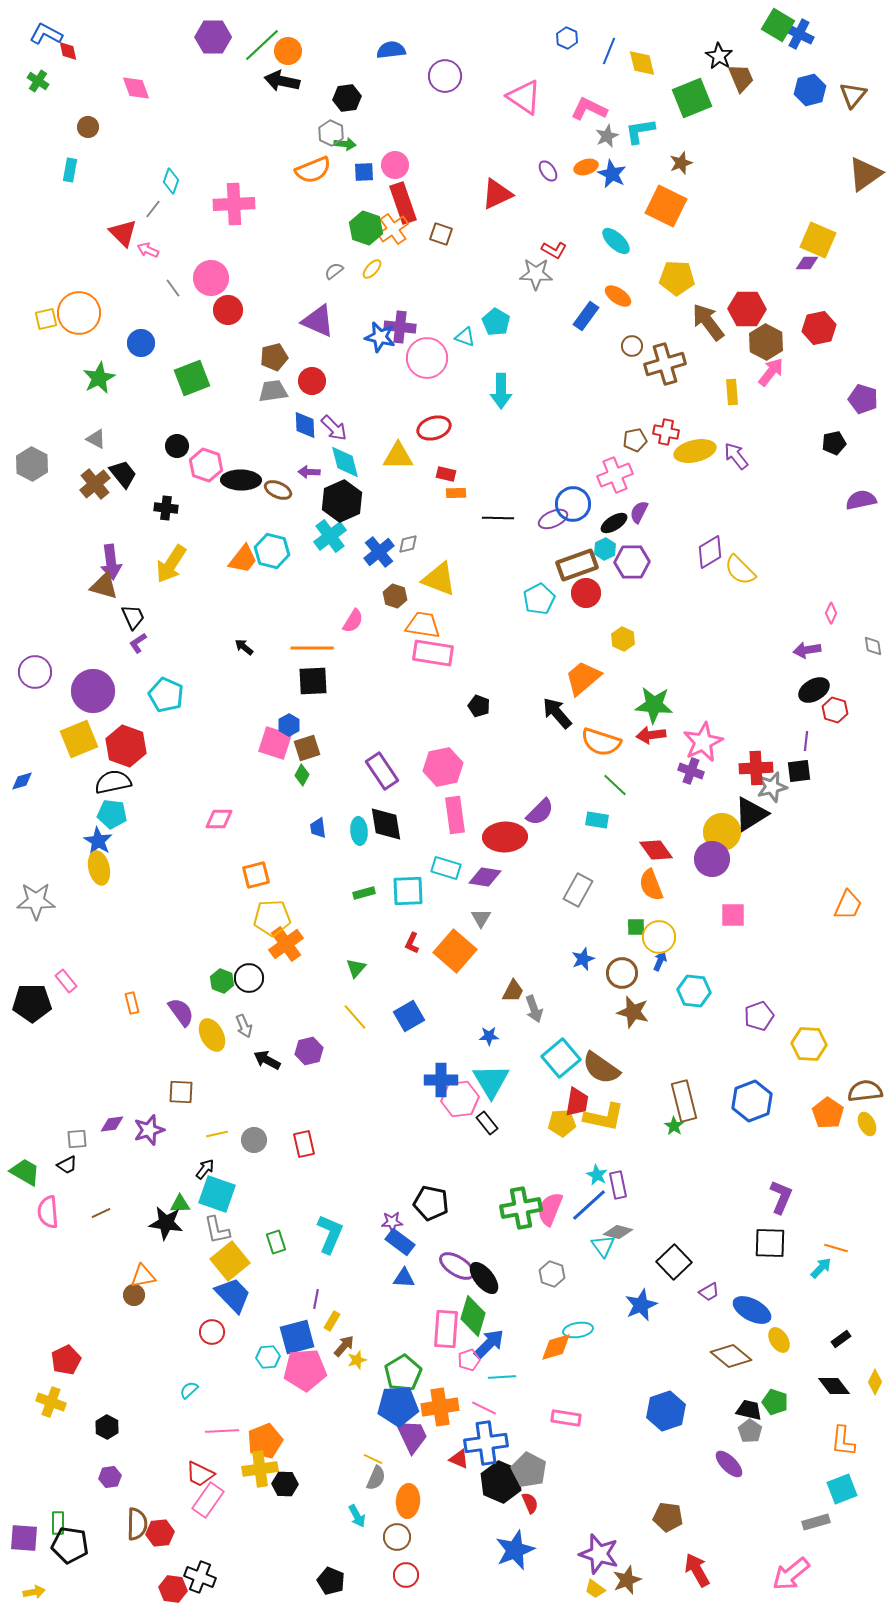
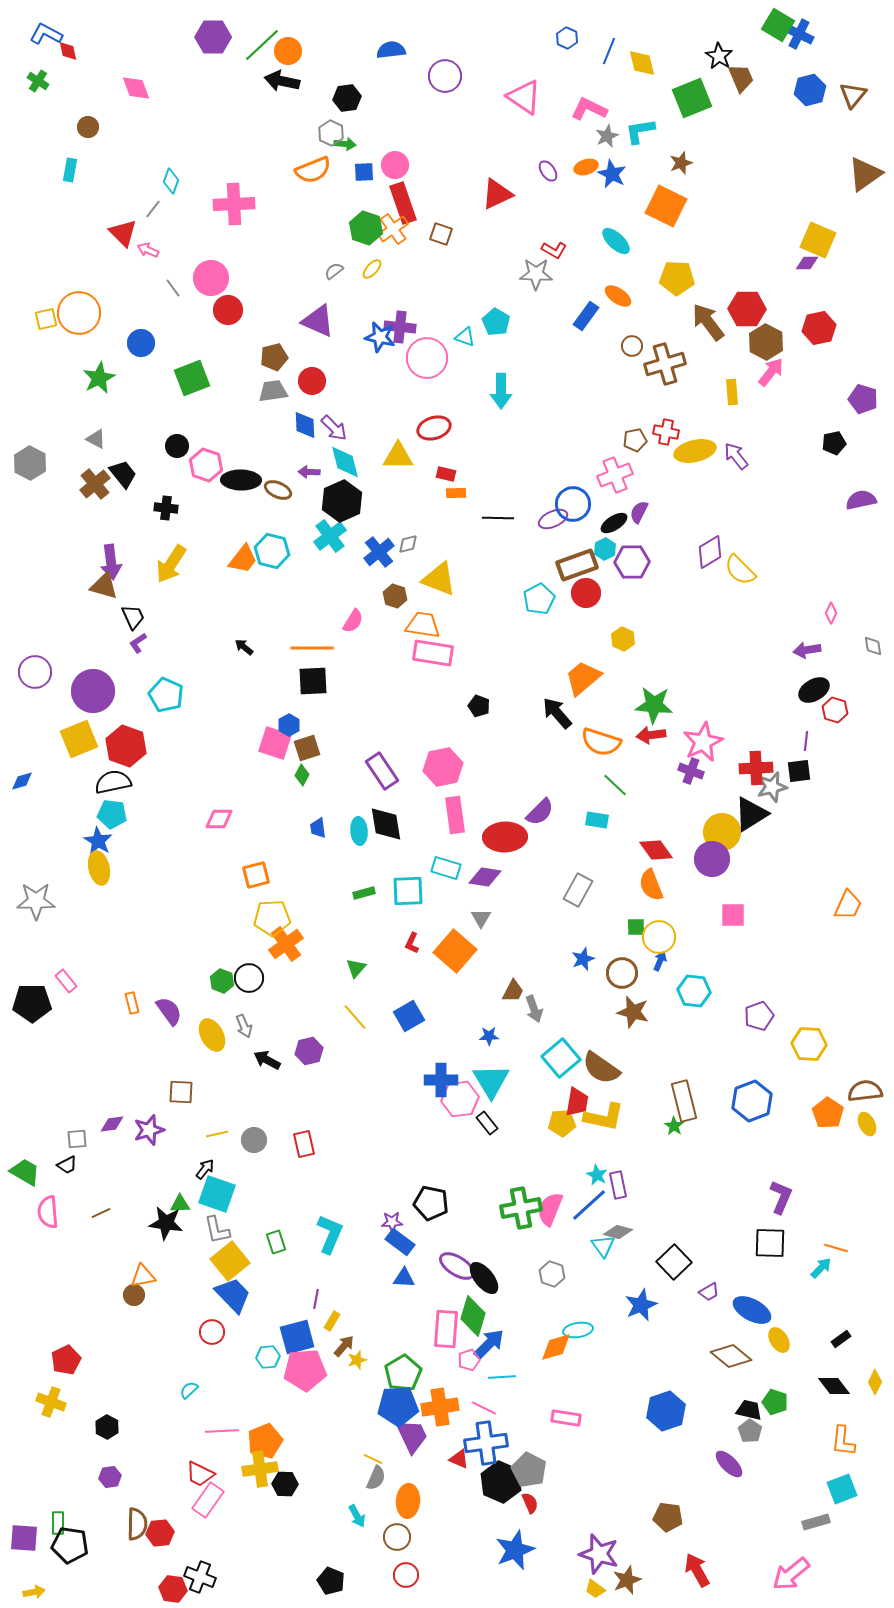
gray hexagon at (32, 464): moved 2 px left, 1 px up
purple semicircle at (181, 1012): moved 12 px left, 1 px up
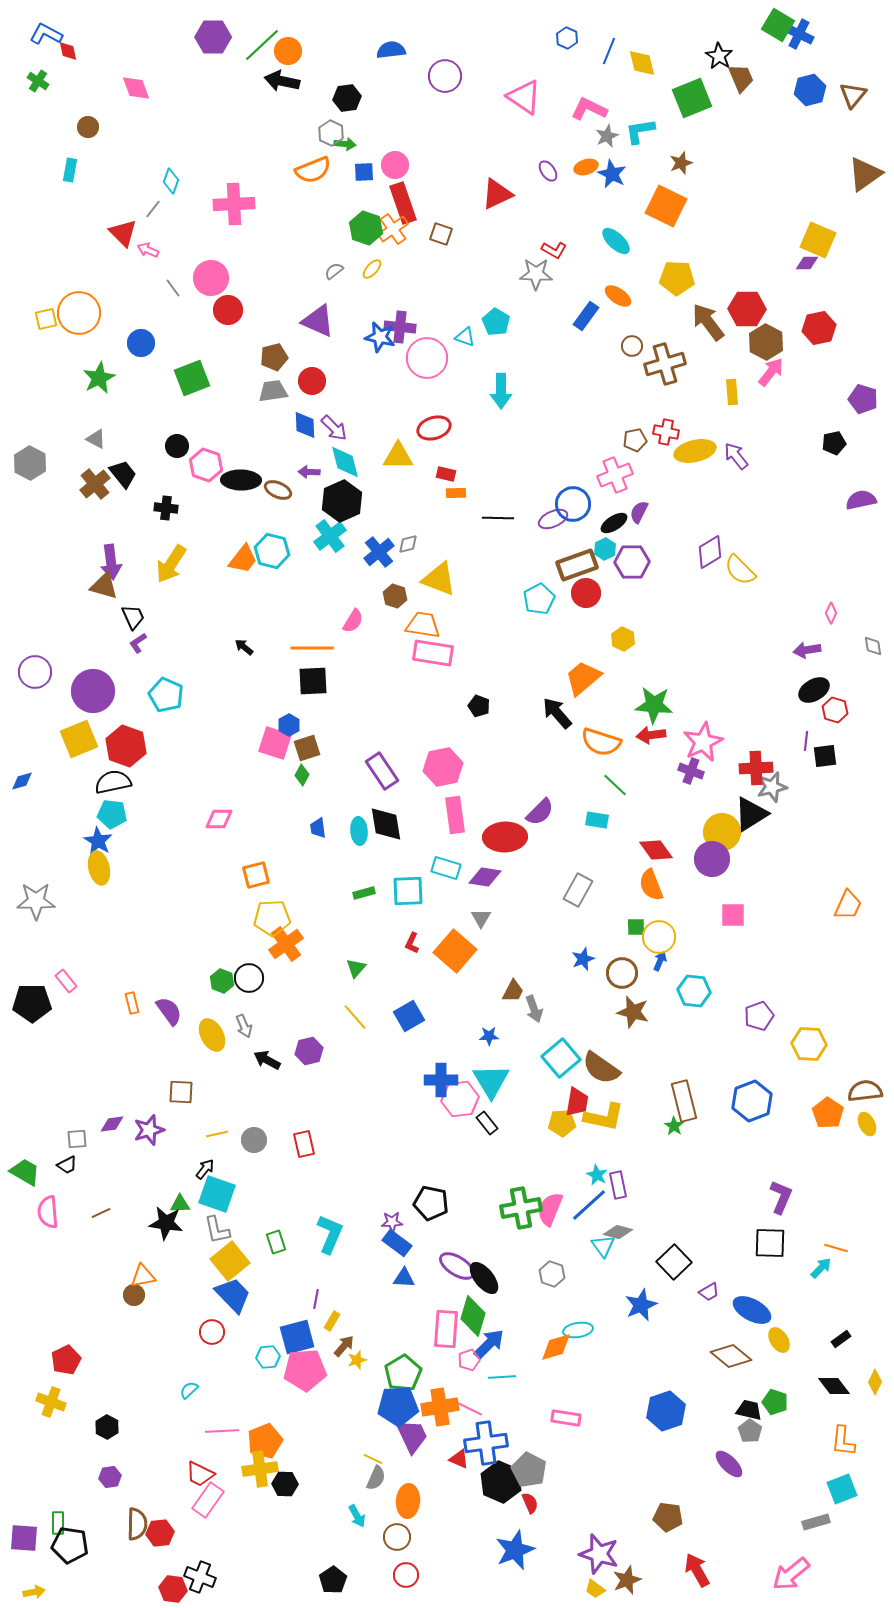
black square at (799, 771): moved 26 px right, 15 px up
blue rectangle at (400, 1242): moved 3 px left, 1 px down
pink line at (484, 1408): moved 14 px left, 1 px down
black pentagon at (331, 1581): moved 2 px right, 1 px up; rotated 16 degrees clockwise
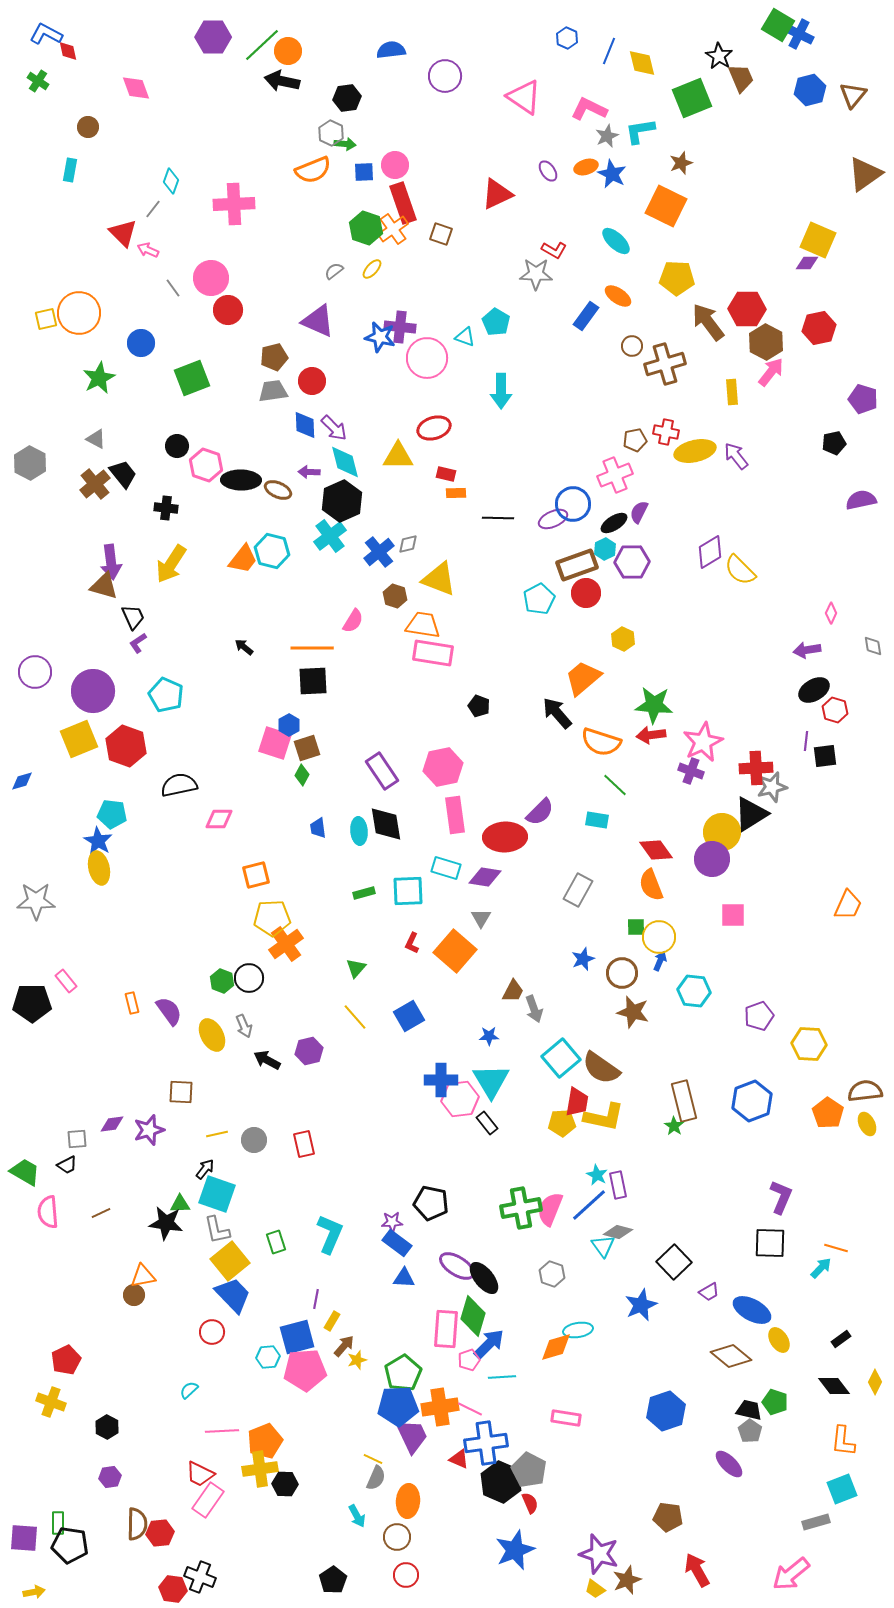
black semicircle at (113, 782): moved 66 px right, 3 px down
